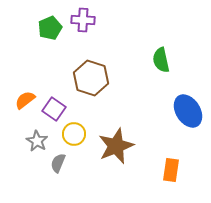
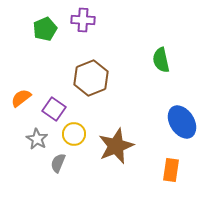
green pentagon: moved 5 px left, 1 px down
brown hexagon: rotated 20 degrees clockwise
orange semicircle: moved 4 px left, 2 px up
blue ellipse: moved 6 px left, 11 px down
gray star: moved 2 px up
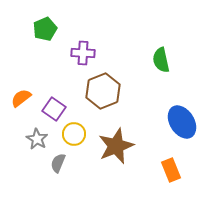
purple cross: moved 33 px down
brown hexagon: moved 12 px right, 13 px down
orange rectangle: rotated 30 degrees counterclockwise
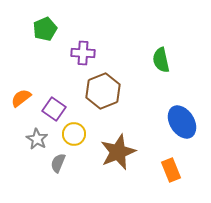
brown star: moved 2 px right, 6 px down
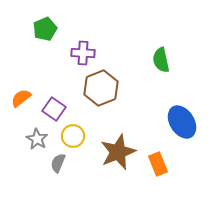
brown hexagon: moved 2 px left, 3 px up
yellow circle: moved 1 px left, 2 px down
orange rectangle: moved 13 px left, 6 px up
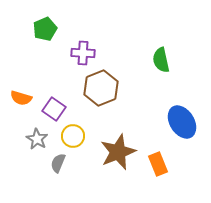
orange semicircle: rotated 125 degrees counterclockwise
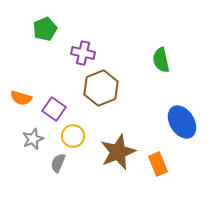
purple cross: rotated 10 degrees clockwise
gray star: moved 4 px left; rotated 20 degrees clockwise
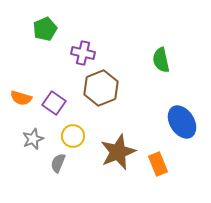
purple square: moved 6 px up
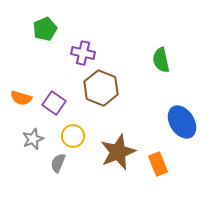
brown hexagon: rotated 16 degrees counterclockwise
